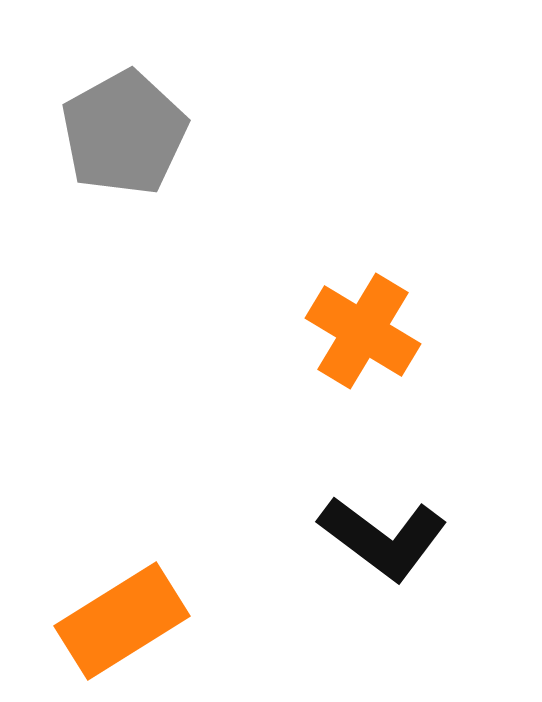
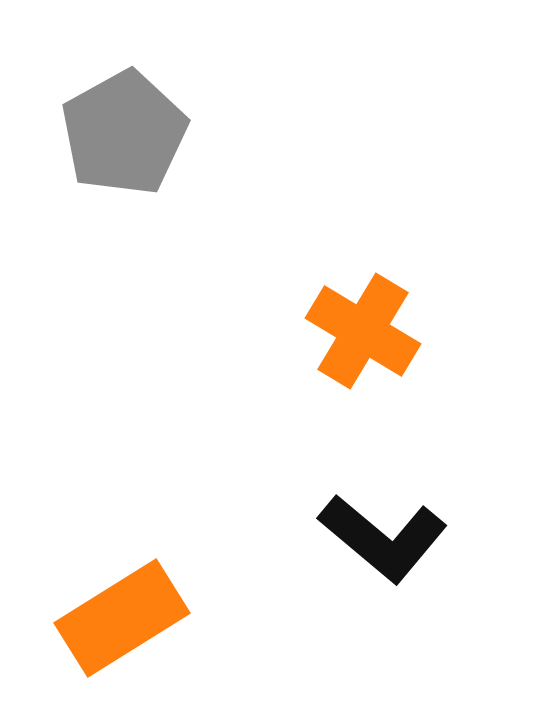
black L-shape: rotated 3 degrees clockwise
orange rectangle: moved 3 px up
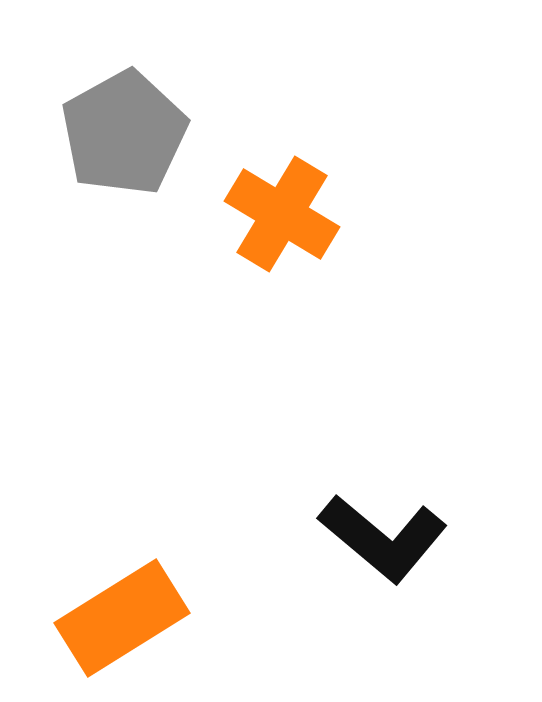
orange cross: moved 81 px left, 117 px up
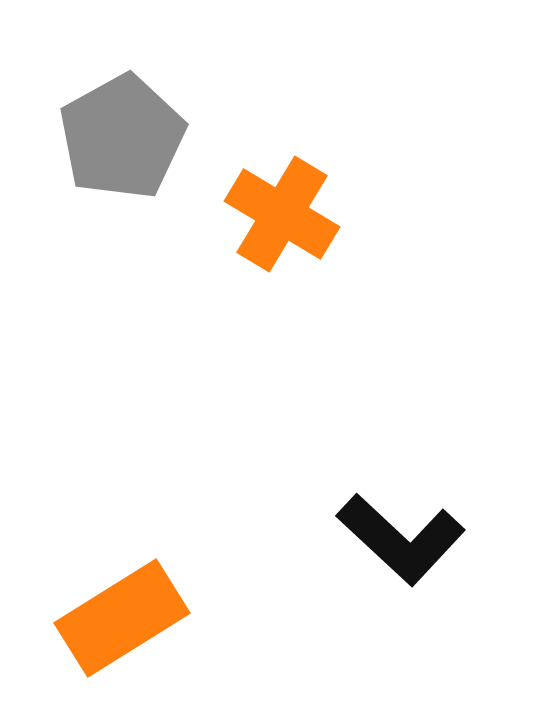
gray pentagon: moved 2 px left, 4 px down
black L-shape: moved 18 px right, 1 px down; rotated 3 degrees clockwise
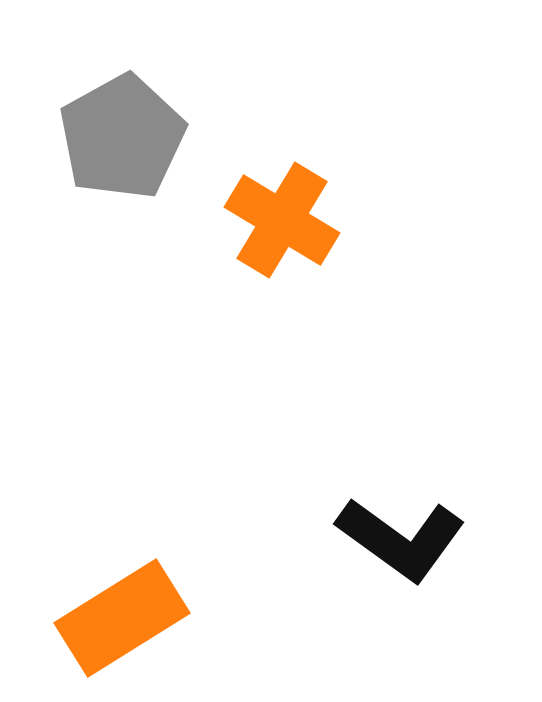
orange cross: moved 6 px down
black L-shape: rotated 7 degrees counterclockwise
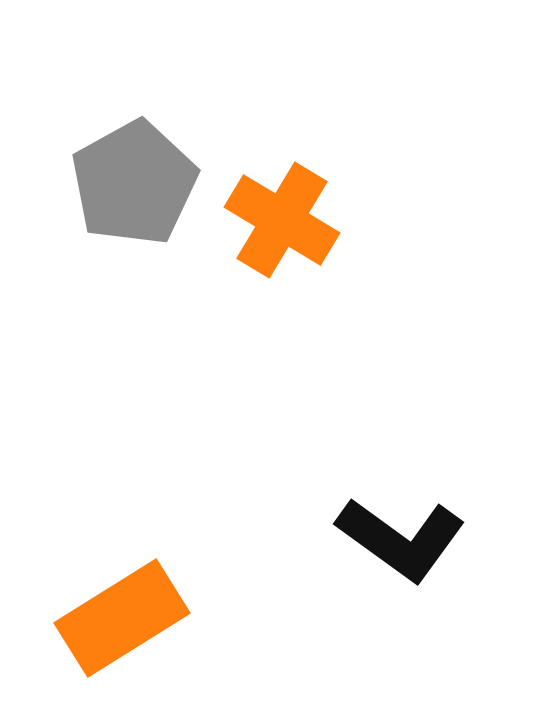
gray pentagon: moved 12 px right, 46 px down
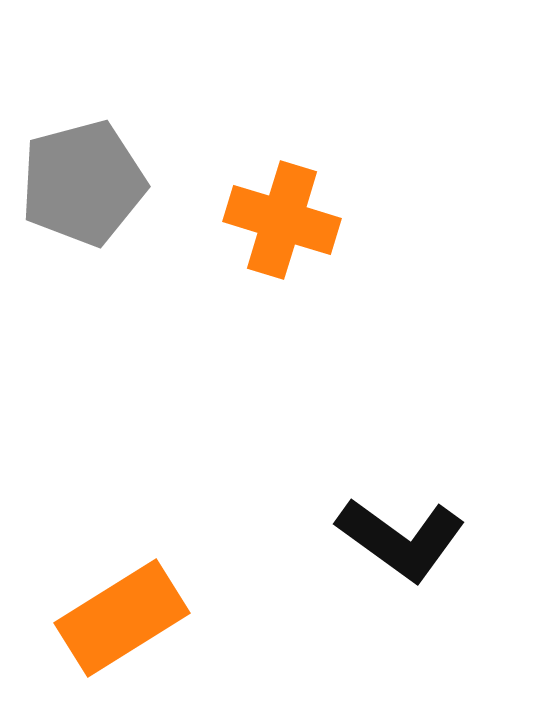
gray pentagon: moved 51 px left; rotated 14 degrees clockwise
orange cross: rotated 14 degrees counterclockwise
